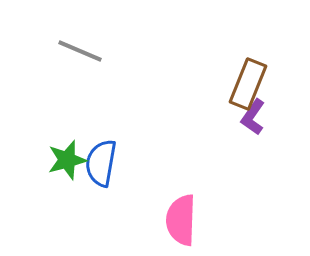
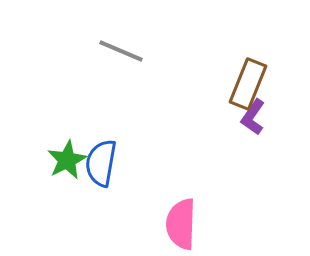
gray line: moved 41 px right
green star: rotated 12 degrees counterclockwise
pink semicircle: moved 4 px down
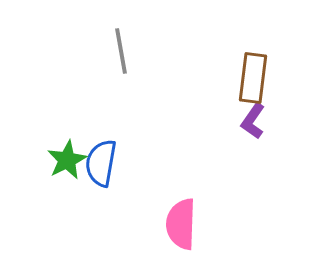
gray line: rotated 57 degrees clockwise
brown rectangle: moved 5 px right, 6 px up; rotated 15 degrees counterclockwise
purple L-shape: moved 4 px down
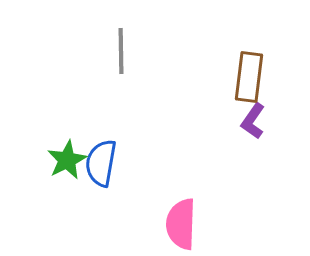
gray line: rotated 9 degrees clockwise
brown rectangle: moved 4 px left, 1 px up
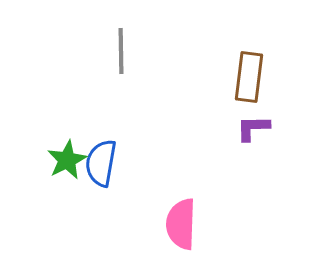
purple L-shape: moved 7 px down; rotated 54 degrees clockwise
